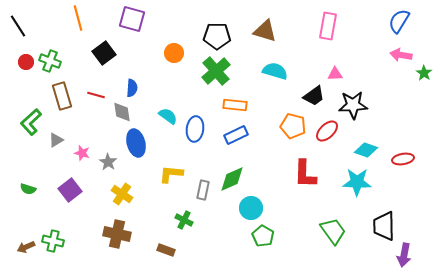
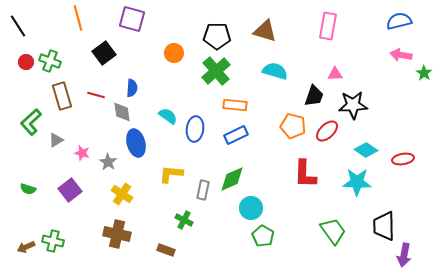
blue semicircle at (399, 21): rotated 45 degrees clockwise
black trapezoid at (314, 96): rotated 35 degrees counterclockwise
cyan diamond at (366, 150): rotated 15 degrees clockwise
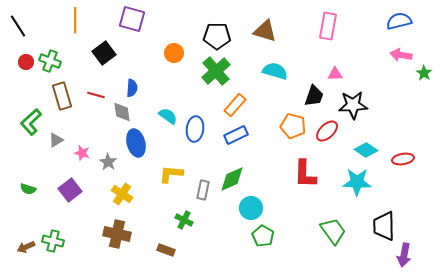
orange line at (78, 18): moved 3 px left, 2 px down; rotated 15 degrees clockwise
orange rectangle at (235, 105): rotated 55 degrees counterclockwise
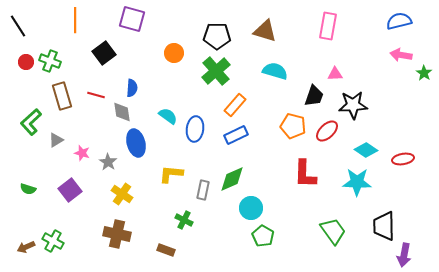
green cross at (53, 241): rotated 15 degrees clockwise
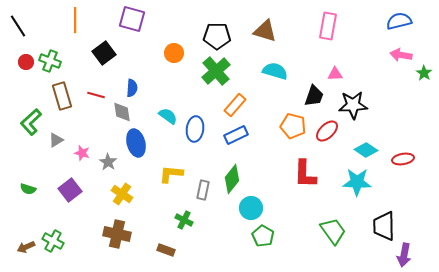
green diamond at (232, 179): rotated 28 degrees counterclockwise
